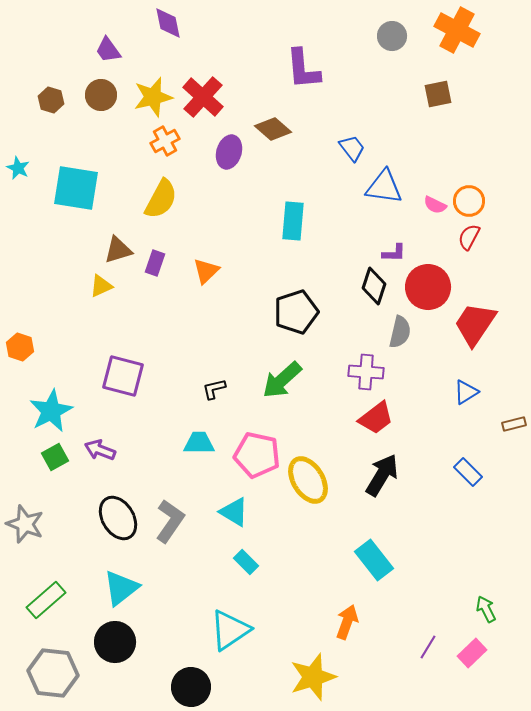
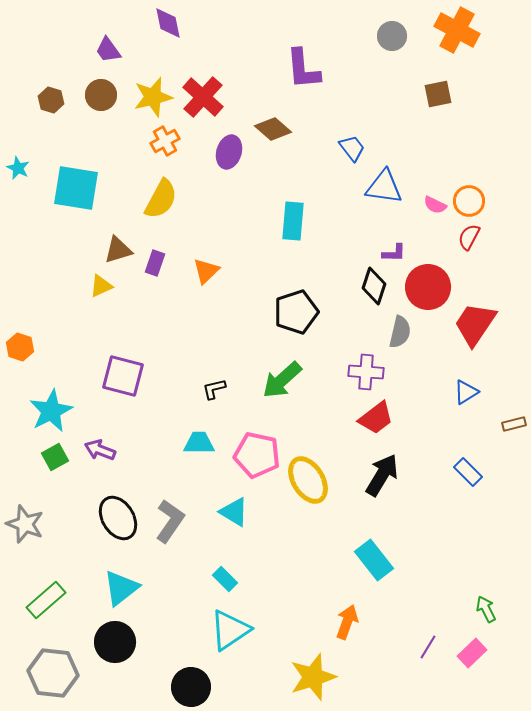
cyan rectangle at (246, 562): moved 21 px left, 17 px down
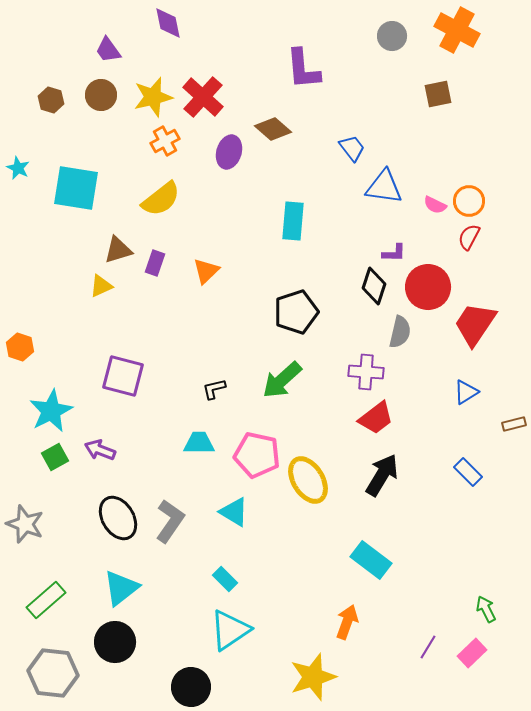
yellow semicircle at (161, 199): rotated 24 degrees clockwise
cyan rectangle at (374, 560): moved 3 px left; rotated 15 degrees counterclockwise
